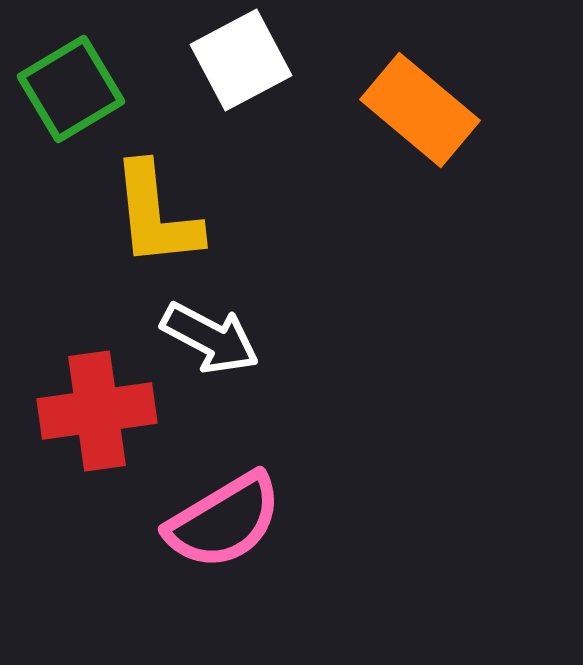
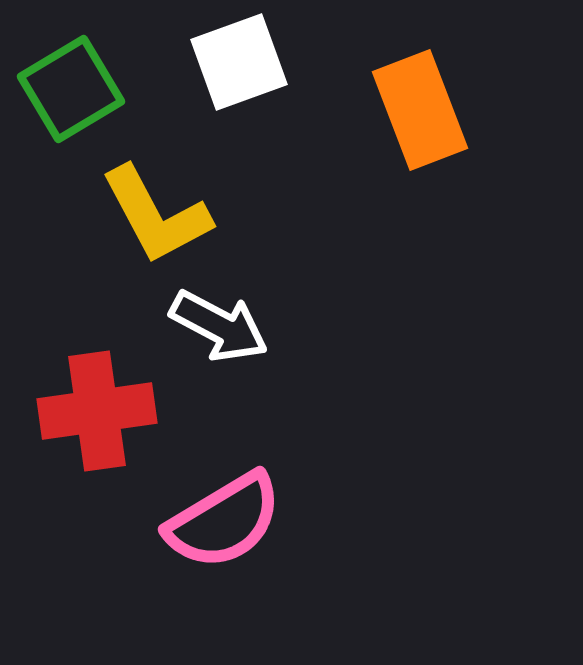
white square: moved 2 px left, 2 px down; rotated 8 degrees clockwise
orange rectangle: rotated 29 degrees clockwise
yellow L-shape: rotated 22 degrees counterclockwise
white arrow: moved 9 px right, 12 px up
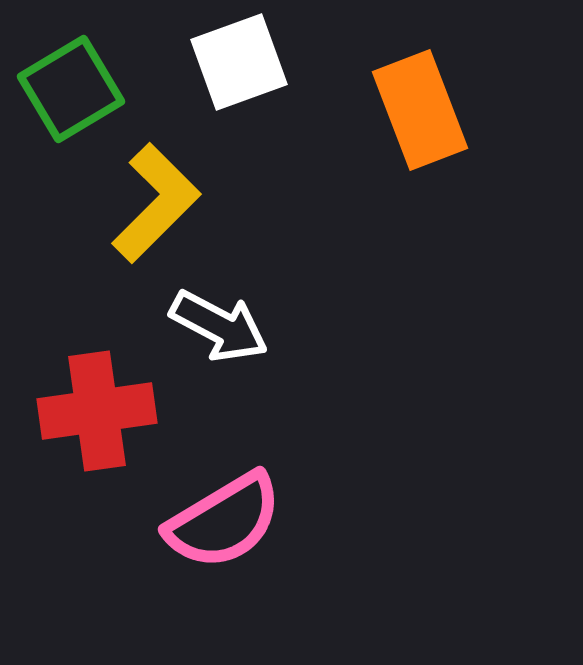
yellow L-shape: moved 12 px up; rotated 107 degrees counterclockwise
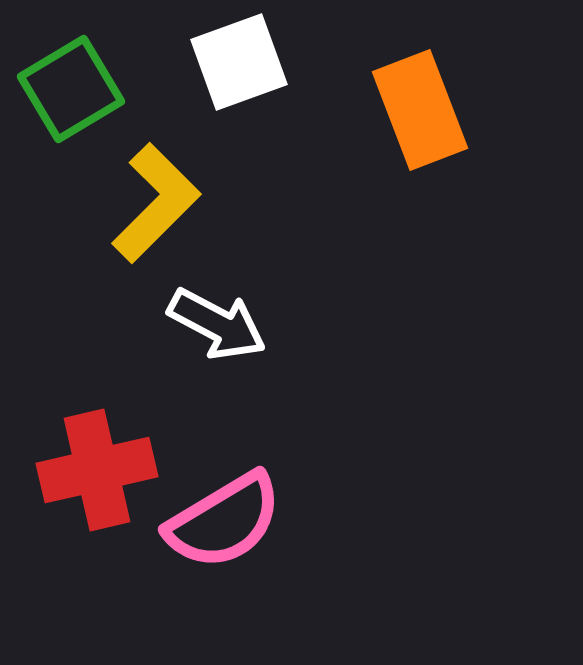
white arrow: moved 2 px left, 2 px up
red cross: moved 59 px down; rotated 5 degrees counterclockwise
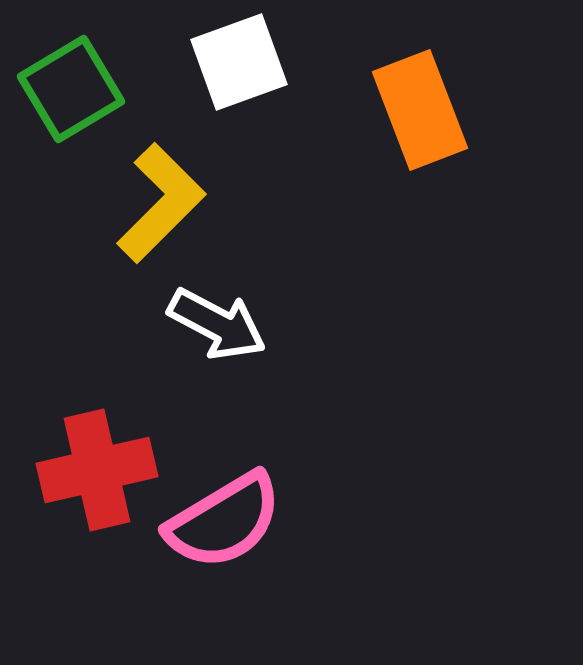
yellow L-shape: moved 5 px right
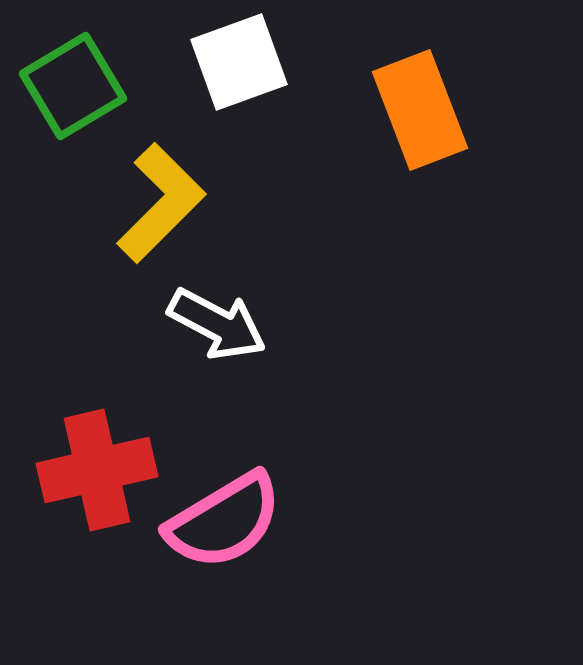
green square: moved 2 px right, 3 px up
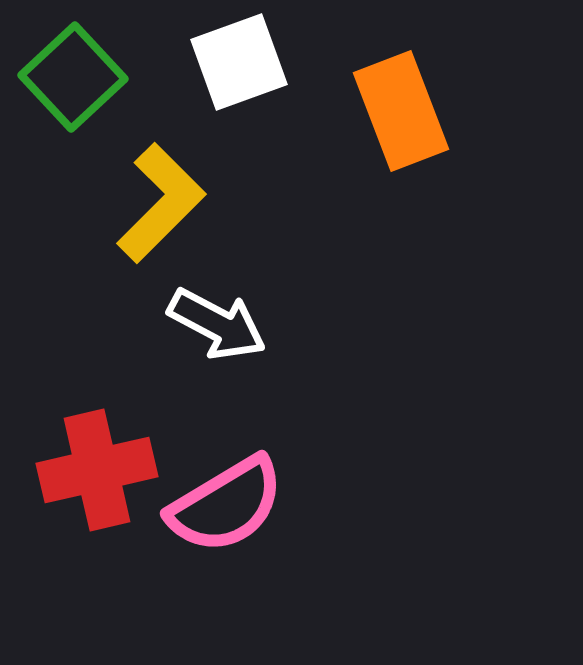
green square: moved 9 px up; rotated 12 degrees counterclockwise
orange rectangle: moved 19 px left, 1 px down
pink semicircle: moved 2 px right, 16 px up
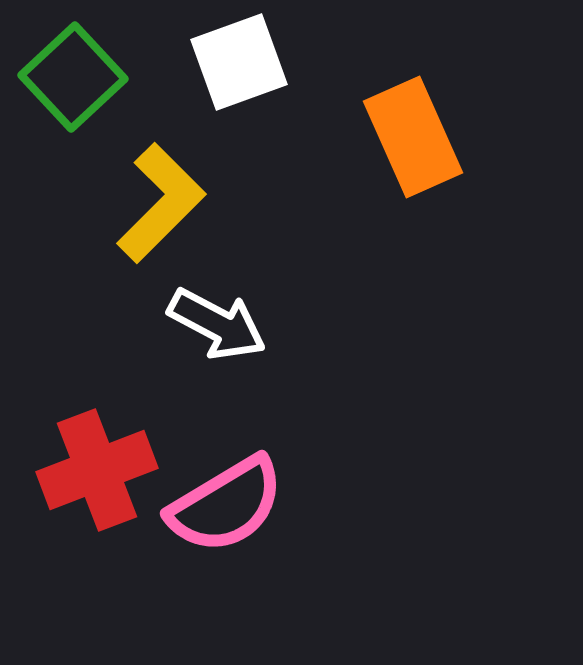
orange rectangle: moved 12 px right, 26 px down; rotated 3 degrees counterclockwise
red cross: rotated 8 degrees counterclockwise
